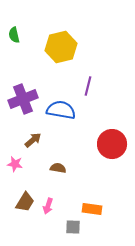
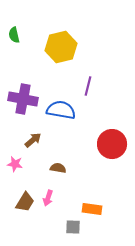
purple cross: rotated 32 degrees clockwise
pink arrow: moved 8 px up
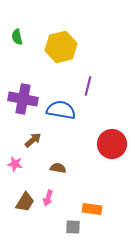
green semicircle: moved 3 px right, 2 px down
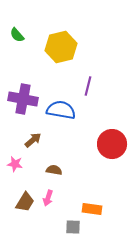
green semicircle: moved 2 px up; rotated 28 degrees counterclockwise
brown semicircle: moved 4 px left, 2 px down
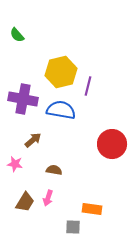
yellow hexagon: moved 25 px down
